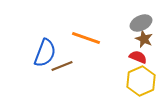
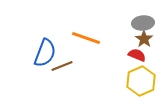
gray ellipse: moved 2 px right; rotated 20 degrees clockwise
brown star: rotated 12 degrees clockwise
red semicircle: moved 1 px left, 2 px up
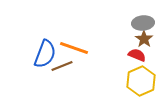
orange line: moved 12 px left, 10 px down
blue semicircle: moved 1 px down
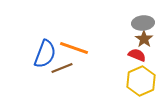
brown line: moved 2 px down
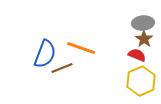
orange line: moved 7 px right
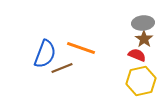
yellow hexagon: rotated 12 degrees clockwise
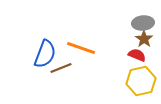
brown line: moved 1 px left
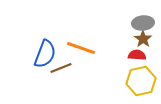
brown star: moved 1 px left
red semicircle: rotated 18 degrees counterclockwise
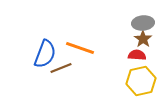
orange line: moved 1 px left
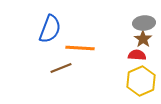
gray ellipse: moved 1 px right
orange line: rotated 16 degrees counterclockwise
blue semicircle: moved 5 px right, 25 px up
yellow hexagon: rotated 12 degrees counterclockwise
